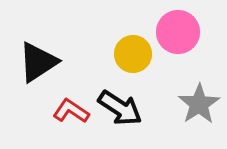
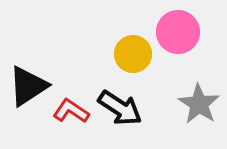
black triangle: moved 10 px left, 24 px down
gray star: rotated 6 degrees counterclockwise
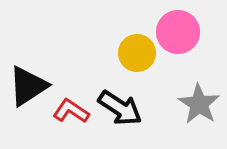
yellow circle: moved 4 px right, 1 px up
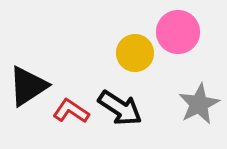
yellow circle: moved 2 px left
gray star: rotated 12 degrees clockwise
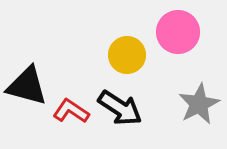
yellow circle: moved 8 px left, 2 px down
black triangle: moved 1 px left; rotated 48 degrees clockwise
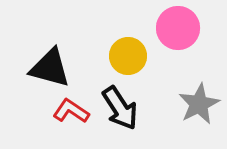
pink circle: moved 4 px up
yellow circle: moved 1 px right, 1 px down
black triangle: moved 23 px right, 18 px up
black arrow: rotated 24 degrees clockwise
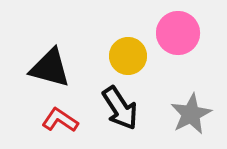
pink circle: moved 5 px down
gray star: moved 8 px left, 10 px down
red L-shape: moved 11 px left, 9 px down
